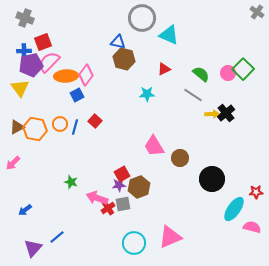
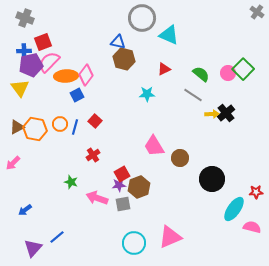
red cross at (108, 208): moved 15 px left, 53 px up
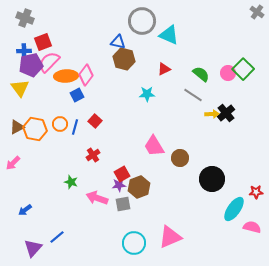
gray circle at (142, 18): moved 3 px down
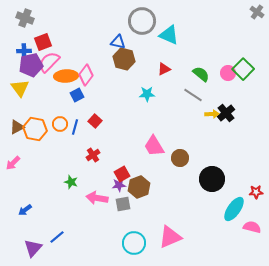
pink arrow at (97, 198): rotated 10 degrees counterclockwise
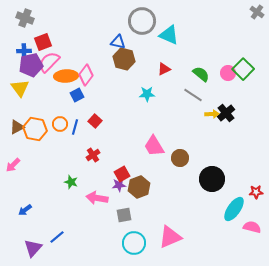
pink arrow at (13, 163): moved 2 px down
gray square at (123, 204): moved 1 px right, 11 px down
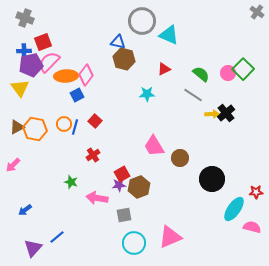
orange circle at (60, 124): moved 4 px right
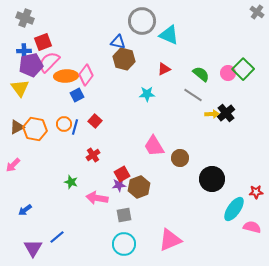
pink triangle at (170, 237): moved 3 px down
cyan circle at (134, 243): moved 10 px left, 1 px down
purple triangle at (33, 248): rotated 12 degrees counterclockwise
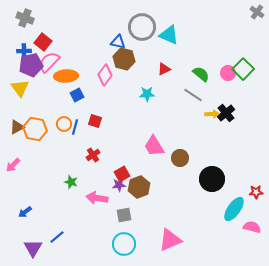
gray circle at (142, 21): moved 6 px down
red square at (43, 42): rotated 30 degrees counterclockwise
pink diamond at (86, 75): moved 19 px right
red square at (95, 121): rotated 24 degrees counterclockwise
blue arrow at (25, 210): moved 2 px down
